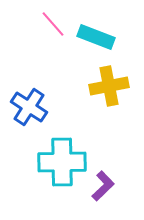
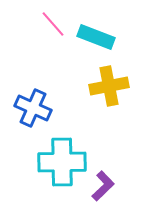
blue cross: moved 4 px right, 1 px down; rotated 9 degrees counterclockwise
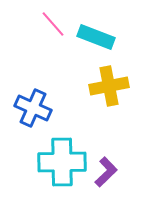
purple L-shape: moved 3 px right, 14 px up
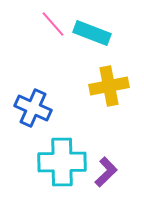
cyan rectangle: moved 4 px left, 4 px up
